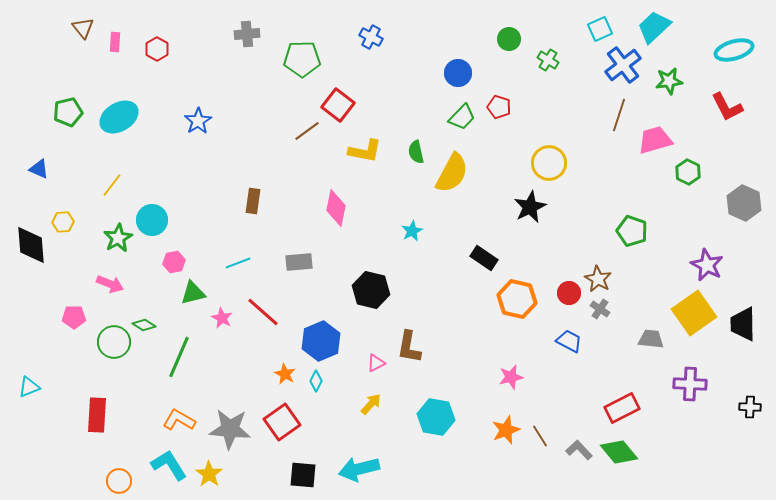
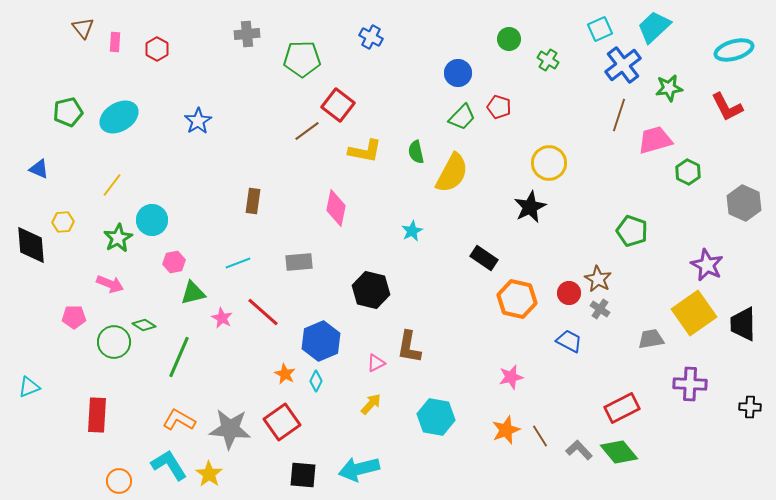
green star at (669, 81): moved 7 px down
gray trapezoid at (651, 339): rotated 16 degrees counterclockwise
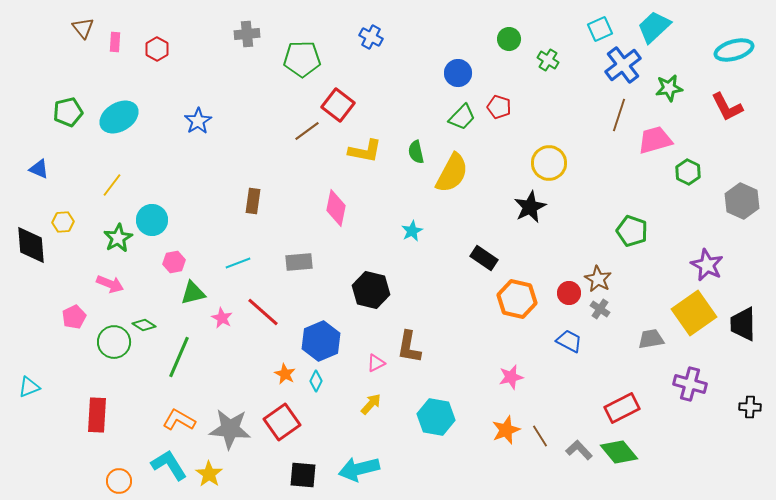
gray hexagon at (744, 203): moved 2 px left, 2 px up
pink pentagon at (74, 317): rotated 25 degrees counterclockwise
purple cross at (690, 384): rotated 12 degrees clockwise
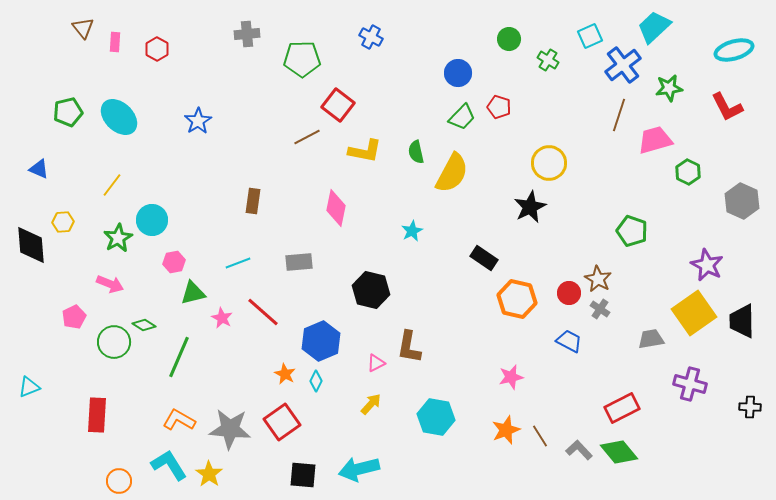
cyan square at (600, 29): moved 10 px left, 7 px down
cyan ellipse at (119, 117): rotated 75 degrees clockwise
brown line at (307, 131): moved 6 px down; rotated 8 degrees clockwise
black trapezoid at (743, 324): moved 1 px left, 3 px up
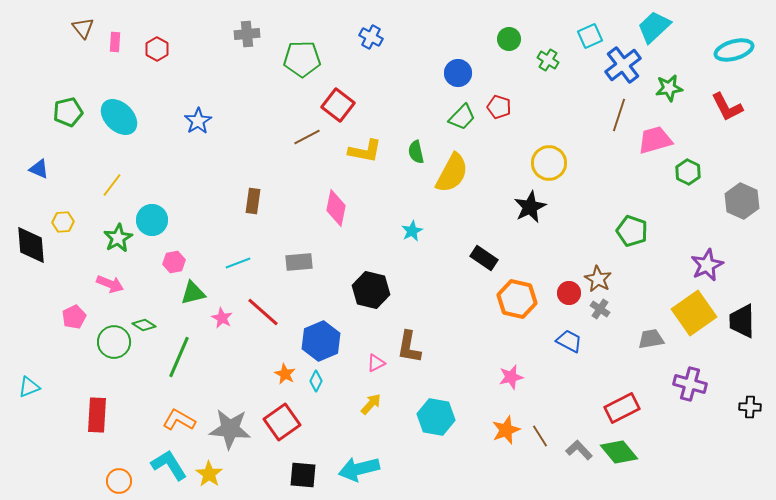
purple star at (707, 265): rotated 20 degrees clockwise
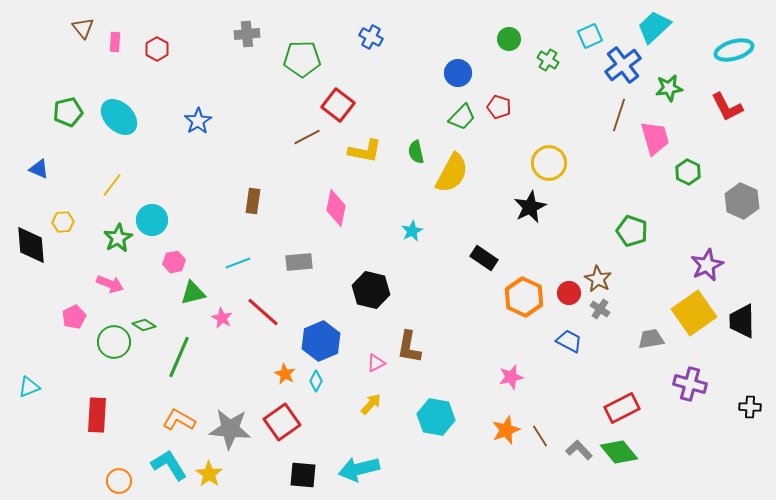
pink trapezoid at (655, 140): moved 2 px up; rotated 90 degrees clockwise
orange hexagon at (517, 299): moved 7 px right, 2 px up; rotated 12 degrees clockwise
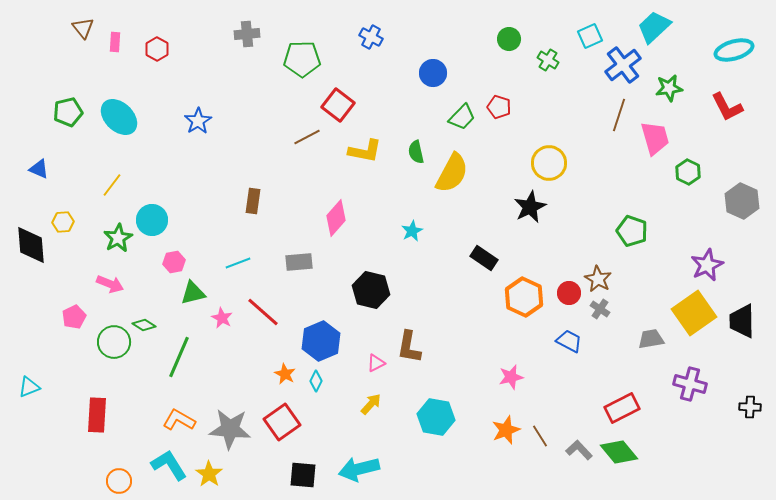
blue circle at (458, 73): moved 25 px left
pink diamond at (336, 208): moved 10 px down; rotated 30 degrees clockwise
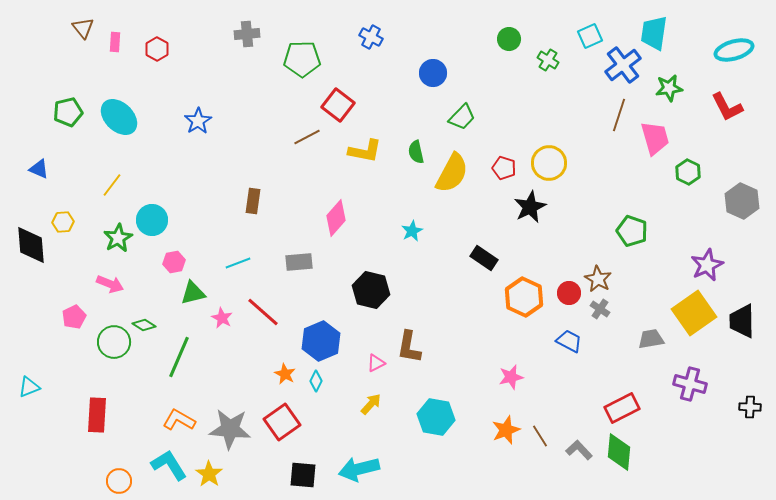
cyan trapezoid at (654, 27): moved 6 px down; rotated 39 degrees counterclockwise
red pentagon at (499, 107): moved 5 px right, 61 px down
green diamond at (619, 452): rotated 45 degrees clockwise
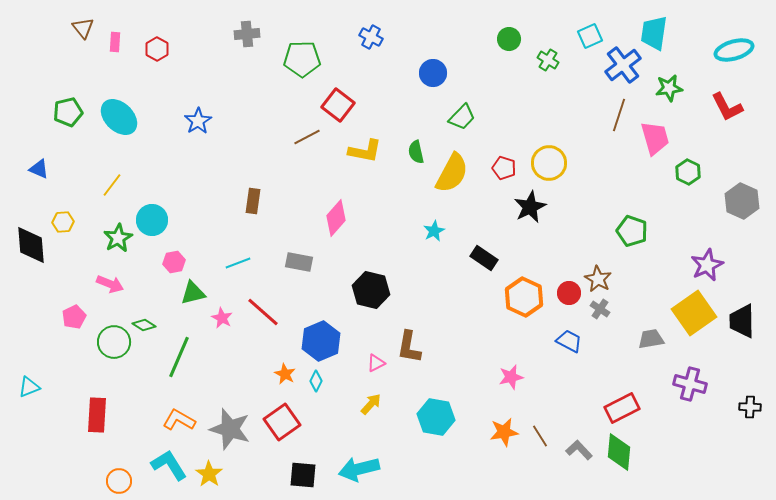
cyan star at (412, 231): moved 22 px right
gray rectangle at (299, 262): rotated 16 degrees clockwise
gray star at (230, 429): rotated 12 degrees clockwise
orange star at (506, 430): moved 2 px left, 2 px down; rotated 12 degrees clockwise
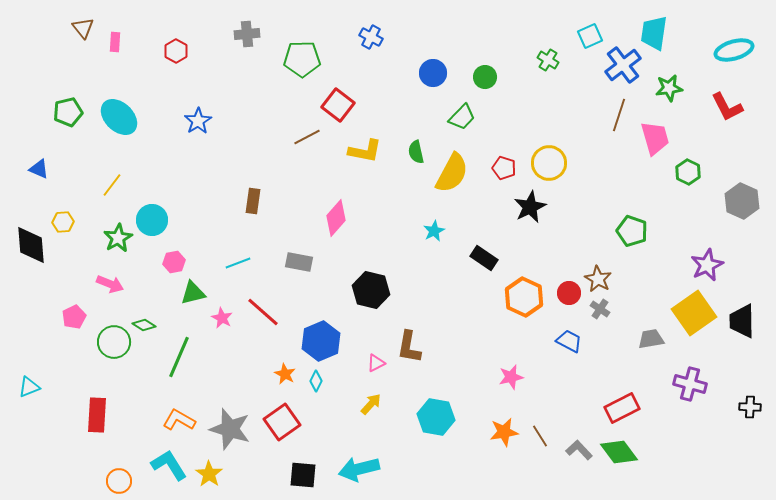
green circle at (509, 39): moved 24 px left, 38 px down
red hexagon at (157, 49): moved 19 px right, 2 px down
green diamond at (619, 452): rotated 42 degrees counterclockwise
